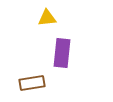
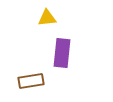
brown rectangle: moved 1 px left, 2 px up
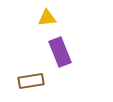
purple rectangle: moved 2 px left, 1 px up; rotated 28 degrees counterclockwise
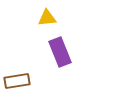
brown rectangle: moved 14 px left
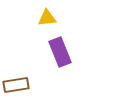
brown rectangle: moved 1 px left, 4 px down
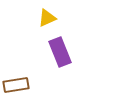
yellow triangle: rotated 18 degrees counterclockwise
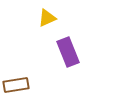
purple rectangle: moved 8 px right
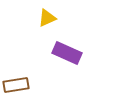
purple rectangle: moved 1 px left, 1 px down; rotated 44 degrees counterclockwise
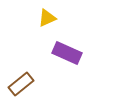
brown rectangle: moved 5 px right, 1 px up; rotated 30 degrees counterclockwise
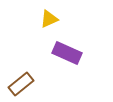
yellow triangle: moved 2 px right, 1 px down
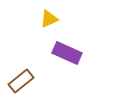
brown rectangle: moved 3 px up
